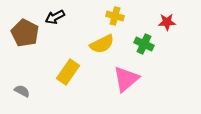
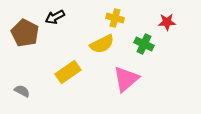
yellow cross: moved 2 px down
yellow rectangle: rotated 20 degrees clockwise
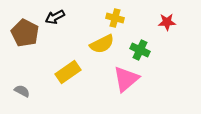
green cross: moved 4 px left, 6 px down
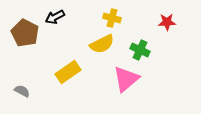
yellow cross: moved 3 px left
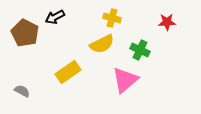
pink triangle: moved 1 px left, 1 px down
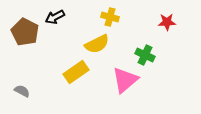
yellow cross: moved 2 px left, 1 px up
brown pentagon: moved 1 px up
yellow semicircle: moved 5 px left
green cross: moved 5 px right, 5 px down
yellow rectangle: moved 8 px right
